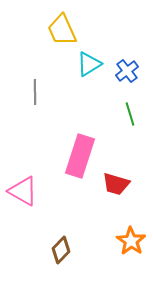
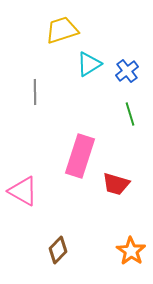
yellow trapezoid: rotated 96 degrees clockwise
orange star: moved 10 px down
brown diamond: moved 3 px left
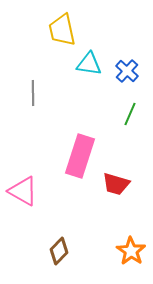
yellow trapezoid: rotated 84 degrees counterclockwise
cyan triangle: rotated 40 degrees clockwise
blue cross: rotated 10 degrees counterclockwise
gray line: moved 2 px left, 1 px down
green line: rotated 40 degrees clockwise
brown diamond: moved 1 px right, 1 px down
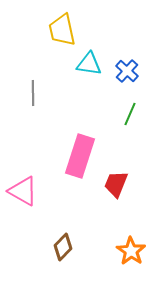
red trapezoid: rotated 96 degrees clockwise
brown diamond: moved 4 px right, 4 px up
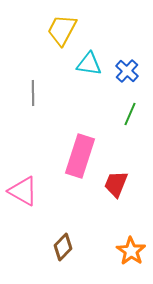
yellow trapezoid: rotated 40 degrees clockwise
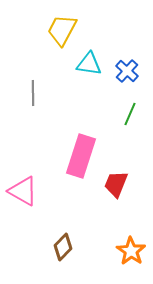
pink rectangle: moved 1 px right
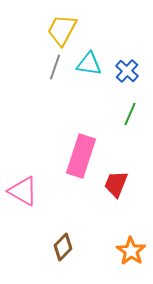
gray line: moved 22 px right, 26 px up; rotated 20 degrees clockwise
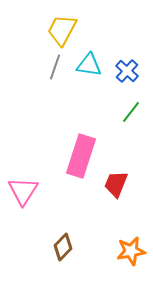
cyan triangle: moved 1 px down
green line: moved 1 px right, 2 px up; rotated 15 degrees clockwise
pink triangle: rotated 32 degrees clockwise
orange star: rotated 28 degrees clockwise
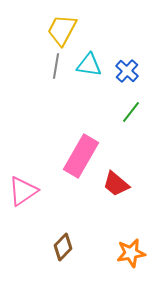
gray line: moved 1 px right, 1 px up; rotated 10 degrees counterclockwise
pink rectangle: rotated 12 degrees clockwise
red trapezoid: rotated 72 degrees counterclockwise
pink triangle: rotated 24 degrees clockwise
orange star: moved 2 px down
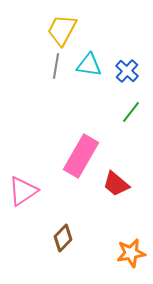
brown diamond: moved 9 px up
